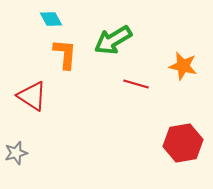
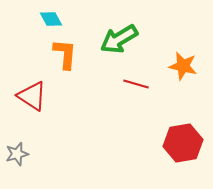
green arrow: moved 6 px right, 1 px up
gray star: moved 1 px right, 1 px down
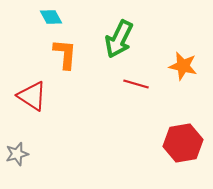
cyan diamond: moved 2 px up
green arrow: rotated 33 degrees counterclockwise
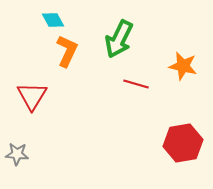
cyan diamond: moved 2 px right, 3 px down
orange L-shape: moved 2 px right, 3 px up; rotated 20 degrees clockwise
red triangle: rotated 28 degrees clockwise
gray star: rotated 20 degrees clockwise
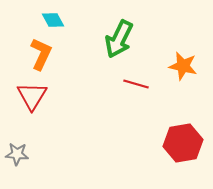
orange L-shape: moved 26 px left, 3 px down
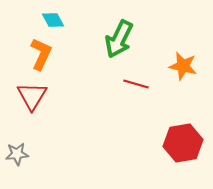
gray star: rotated 10 degrees counterclockwise
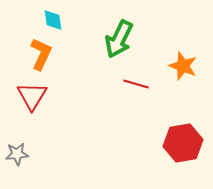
cyan diamond: rotated 20 degrees clockwise
orange star: rotated 8 degrees clockwise
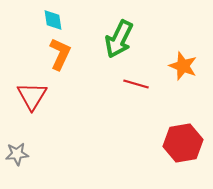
orange L-shape: moved 19 px right
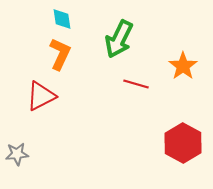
cyan diamond: moved 9 px right, 1 px up
orange star: rotated 16 degrees clockwise
red triangle: moved 9 px right; rotated 32 degrees clockwise
red hexagon: rotated 21 degrees counterclockwise
